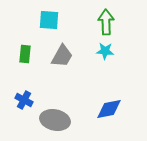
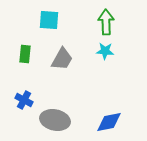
gray trapezoid: moved 3 px down
blue diamond: moved 13 px down
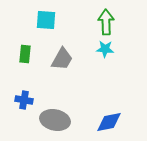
cyan square: moved 3 px left
cyan star: moved 2 px up
blue cross: rotated 18 degrees counterclockwise
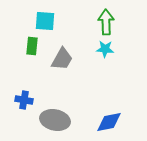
cyan square: moved 1 px left, 1 px down
green rectangle: moved 7 px right, 8 px up
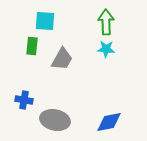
cyan star: moved 1 px right
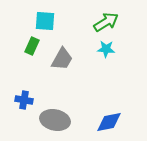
green arrow: rotated 60 degrees clockwise
green rectangle: rotated 18 degrees clockwise
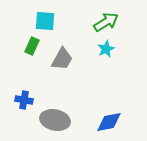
cyan star: rotated 30 degrees counterclockwise
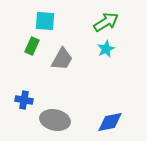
blue diamond: moved 1 px right
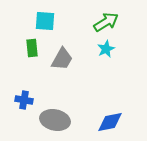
green rectangle: moved 2 px down; rotated 30 degrees counterclockwise
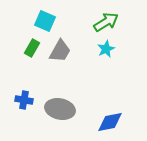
cyan square: rotated 20 degrees clockwise
green rectangle: rotated 36 degrees clockwise
gray trapezoid: moved 2 px left, 8 px up
gray ellipse: moved 5 px right, 11 px up
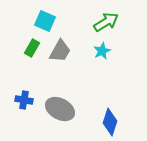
cyan star: moved 4 px left, 2 px down
gray ellipse: rotated 16 degrees clockwise
blue diamond: rotated 60 degrees counterclockwise
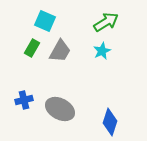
blue cross: rotated 24 degrees counterclockwise
